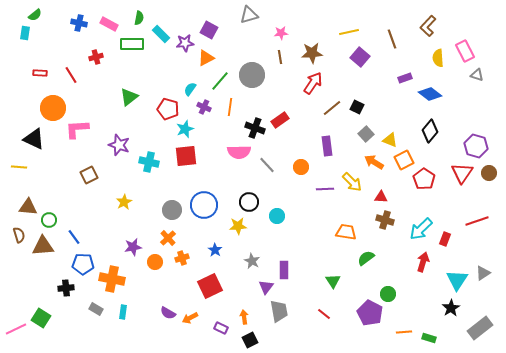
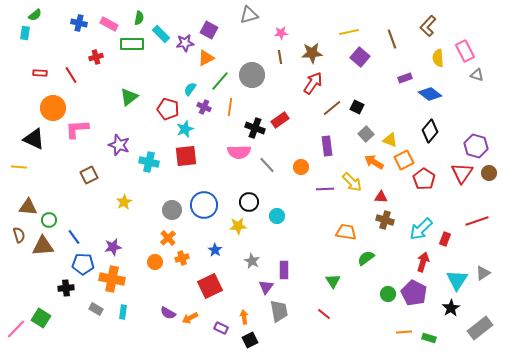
purple star at (133, 247): moved 20 px left
purple pentagon at (370, 313): moved 44 px right, 20 px up
pink line at (16, 329): rotated 20 degrees counterclockwise
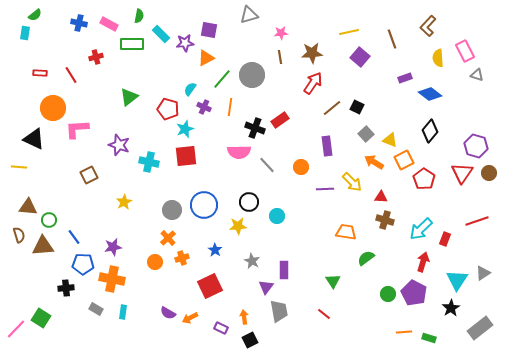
green semicircle at (139, 18): moved 2 px up
purple square at (209, 30): rotated 18 degrees counterclockwise
green line at (220, 81): moved 2 px right, 2 px up
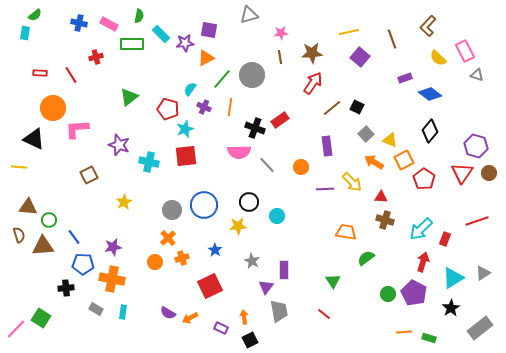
yellow semicircle at (438, 58): rotated 42 degrees counterclockwise
cyan triangle at (457, 280): moved 4 px left, 2 px up; rotated 25 degrees clockwise
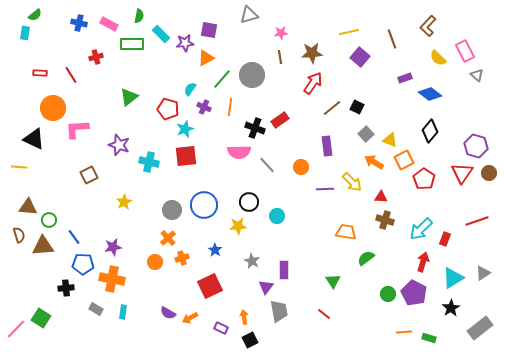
gray triangle at (477, 75): rotated 24 degrees clockwise
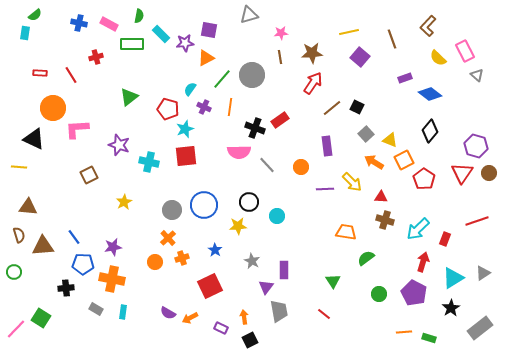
green circle at (49, 220): moved 35 px left, 52 px down
cyan arrow at (421, 229): moved 3 px left
green circle at (388, 294): moved 9 px left
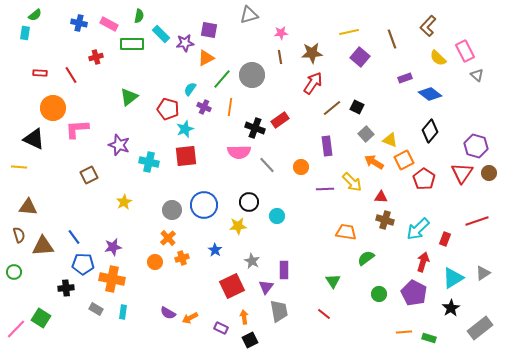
red square at (210, 286): moved 22 px right
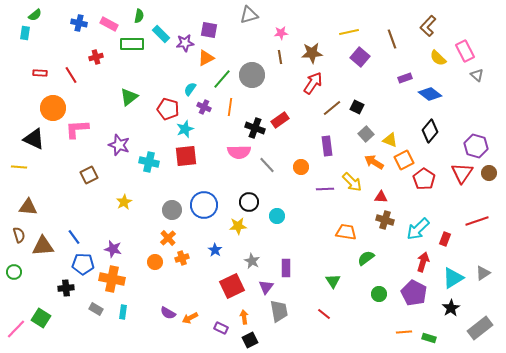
purple star at (113, 247): moved 2 px down; rotated 24 degrees clockwise
purple rectangle at (284, 270): moved 2 px right, 2 px up
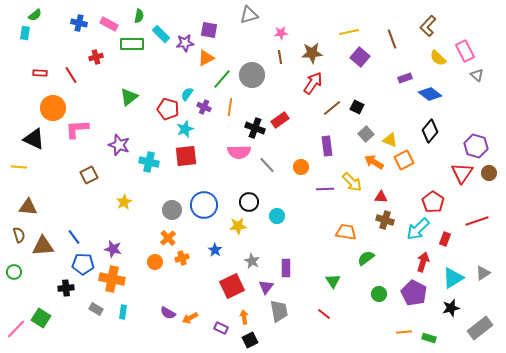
cyan semicircle at (190, 89): moved 3 px left, 5 px down
red pentagon at (424, 179): moved 9 px right, 23 px down
black star at (451, 308): rotated 18 degrees clockwise
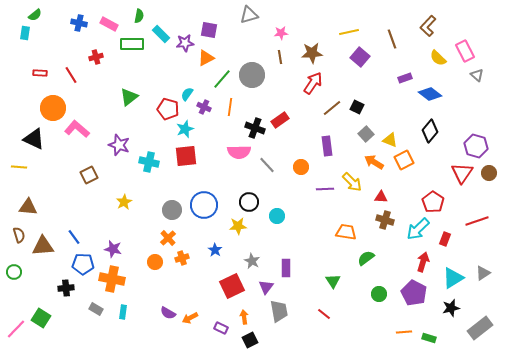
pink L-shape at (77, 129): rotated 45 degrees clockwise
